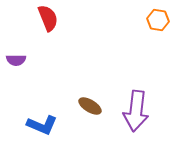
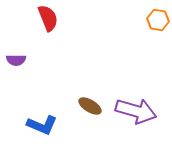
purple arrow: rotated 81 degrees counterclockwise
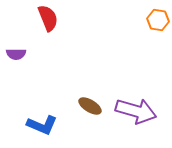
purple semicircle: moved 6 px up
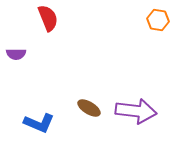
brown ellipse: moved 1 px left, 2 px down
purple arrow: rotated 9 degrees counterclockwise
blue L-shape: moved 3 px left, 2 px up
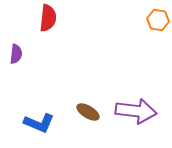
red semicircle: rotated 28 degrees clockwise
purple semicircle: rotated 84 degrees counterclockwise
brown ellipse: moved 1 px left, 4 px down
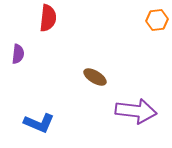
orange hexagon: moved 1 px left; rotated 15 degrees counterclockwise
purple semicircle: moved 2 px right
brown ellipse: moved 7 px right, 35 px up
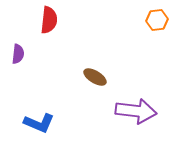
red semicircle: moved 1 px right, 2 px down
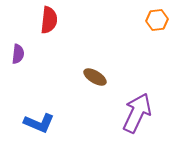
purple arrow: moved 1 px right, 2 px down; rotated 72 degrees counterclockwise
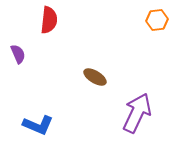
purple semicircle: rotated 30 degrees counterclockwise
blue L-shape: moved 1 px left, 2 px down
